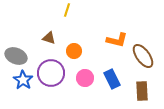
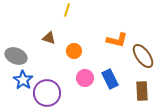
purple circle: moved 4 px left, 20 px down
blue rectangle: moved 2 px left
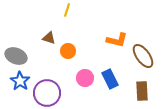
orange circle: moved 6 px left
blue star: moved 3 px left, 1 px down
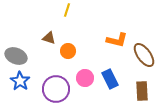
brown ellipse: moved 1 px right, 1 px up
purple circle: moved 9 px right, 4 px up
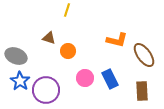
purple circle: moved 10 px left, 1 px down
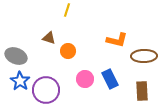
brown ellipse: moved 1 px down; rotated 55 degrees counterclockwise
pink circle: moved 1 px down
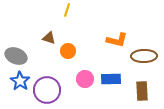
blue rectangle: moved 1 px right; rotated 66 degrees counterclockwise
purple circle: moved 1 px right
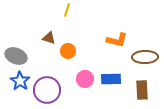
brown ellipse: moved 1 px right, 1 px down
brown rectangle: moved 1 px up
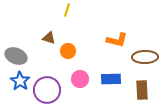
pink circle: moved 5 px left
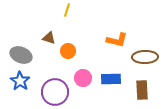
gray ellipse: moved 5 px right, 1 px up
pink circle: moved 3 px right, 1 px up
purple circle: moved 8 px right, 2 px down
